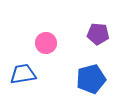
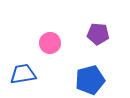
pink circle: moved 4 px right
blue pentagon: moved 1 px left, 1 px down
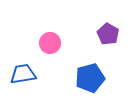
purple pentagon: moved 10 px right; rotated 25 degrees clockwise
blue pentagon: moved 2 px up
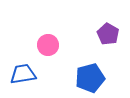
pink circle: moved 2 px left, 2 px down
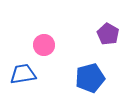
pink circle: moved 4 px left
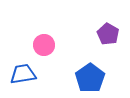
blue pentagon: rotated 20 degrees counterclockwise
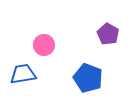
blue pentagon: moved 2 px left; rotated 16 degrees counterclockwise
